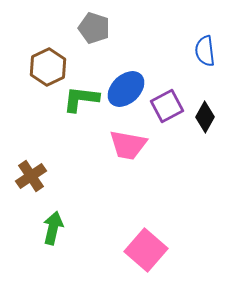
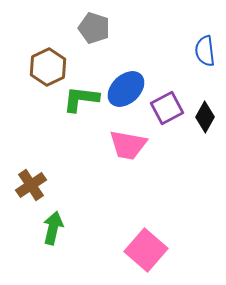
purple square: moved 2 px down
brown cross: moved 9 px down
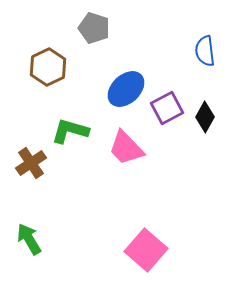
green L-shape: moved 11 px left, 32 px down; rotated 9 degrees clockwise
pink trapezoid: moved 2 px left, 3 px down; rotated 36 degrees clockwise
brown cross: moved 22 px up
green arrow: moved 24 px left, 11 px down; rotated 44 degrees counterclockwise
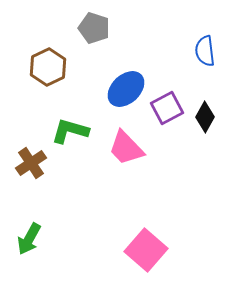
green arrow: rotated 120 degrees counterclockwise
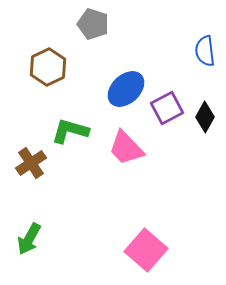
gray pentagon: moved 1 px left, 4 px up
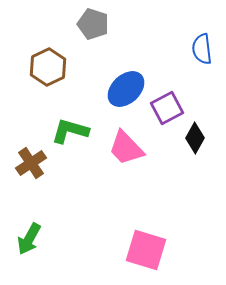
blue semicircle: moved 3 px left, 2 px up
black diamond: moved 10 px left, 21 px down
pink square: rotated 24 degrees counterclockwise
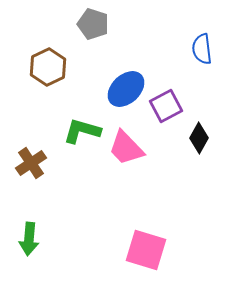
purple square: moved 1 px left, 2 px up
green L-shape: moved 12 px right
black diamond: moved 4 px right
green arrow: rotated 24 degrees counterclockwise
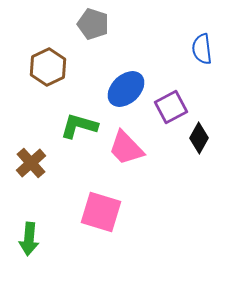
purple square: moved 5 px right, 1 px down
green L-shape: moved 3 px left, 5 px up
brown cross: rotated 8 degrees counterclockwise
pink square: moved 45 px left, 38 px up
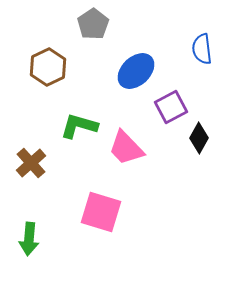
gray pentagon: rotated 20 degrees clockwise
blue ellipse: moved 10 px right, 18 px up
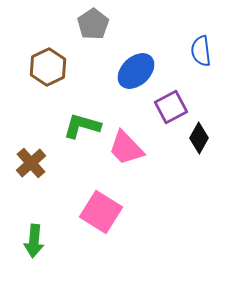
blue semicircle: moved 1 px left, 2 px down
green L-shape: moved 3 px right
pink square: rotated 15 degrees clockwise
green arrow: moved 5 px right, 2 px down
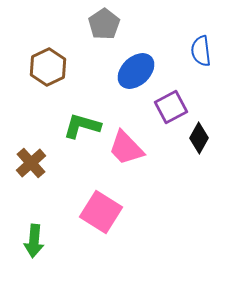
gray pentagon: moved 11 px right
